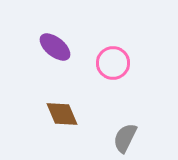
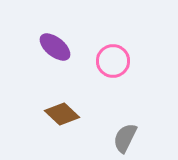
pink circle: moved 2 px up
brown diamond: rotated 24 degrees counterclockwise
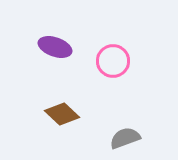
purple ellipse: rotated 20 degrees counterclockwise
gray semicircle: rotated 44 degrees clockwise
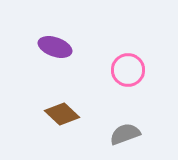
pink circle: moved 15 px right, 9 px down
gray semicircle: moved 4 px up
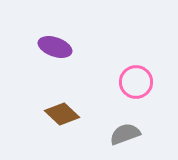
pink circle: moved 8 px right, 12 px down
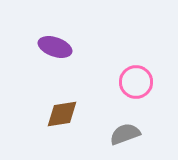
brown diamond: rotated 52 degrees counterclockwise
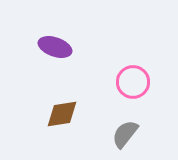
pink circle: moved 3 px left
gray semicircle: rotated 32 degrees counterclockwise
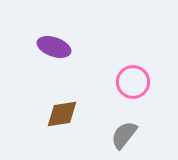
purple ellipse: moved 1 px left
gray semicircle: moved 1 px left, 1 px down
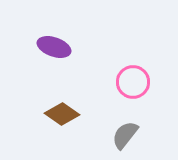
brown diamond: rotated 44 degrees clockwise
gray semicircle: moved 1 px right
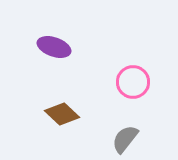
brown diamond: rotated 8 degrees clockwise
gray semicircle: moved 4 px down
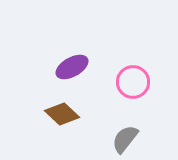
purple ellipse: moved 18 px right, 20 px down; rotated 48 degrees counterclockwise
